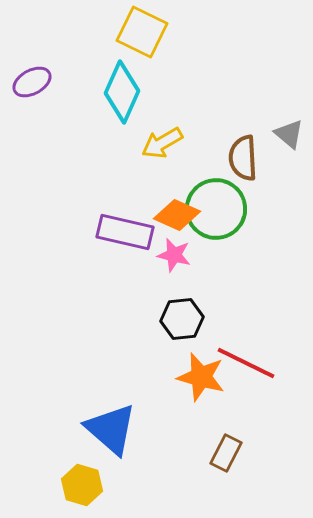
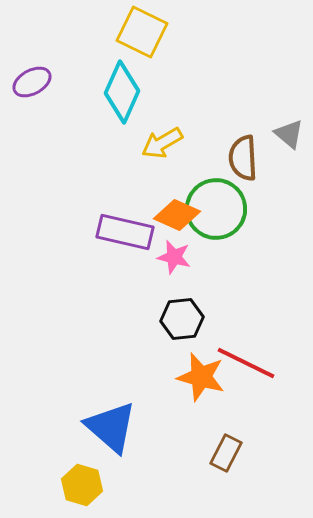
pink star: moved 2 px down
blue triangle: moved 2 px up
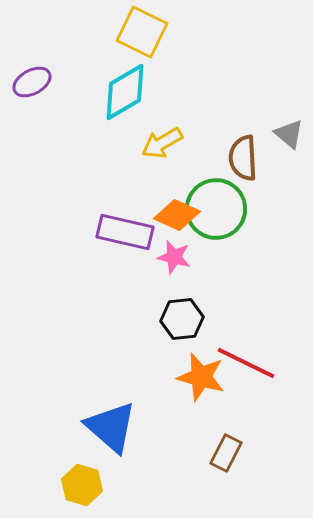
cyan diamond: moved 3 px right; rotated 36 degrees clockwise
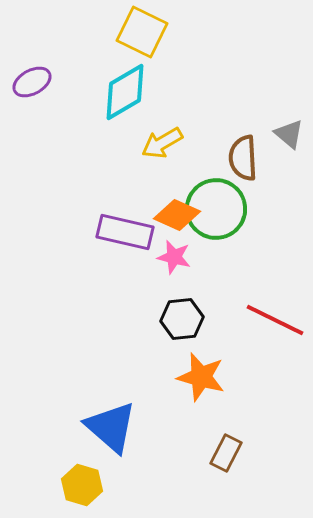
red line: moved 29 px right, 43 px up
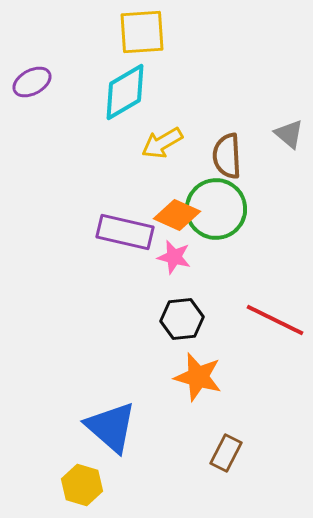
yellow square: rotated 30 degrees counterclockwise
brown semicircle: moved 16 px left, 2 px up
orange star: moved 3 px left
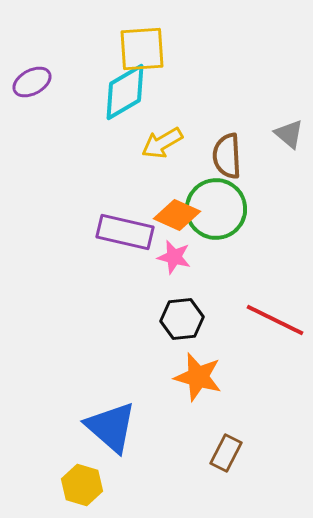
yellow square: moved 17 px down
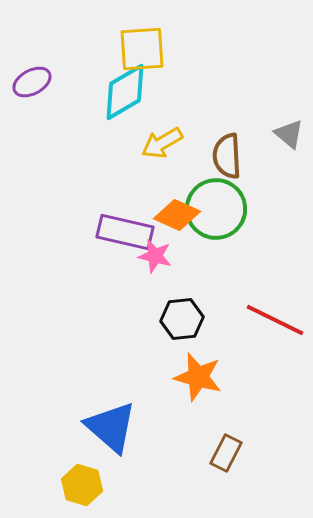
pink star: moved 19 px left, 1 px up
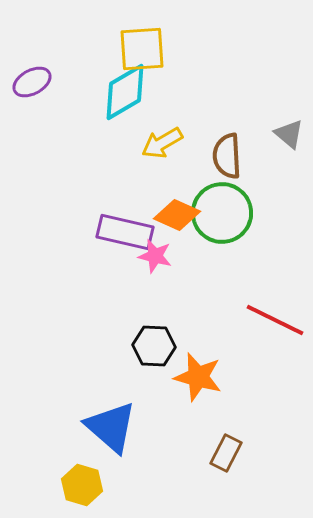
green circle: moved 6 px right, 4 px down
black hexagon: moved 28 px left, 27 px down; rotated 9 degrees clockwise
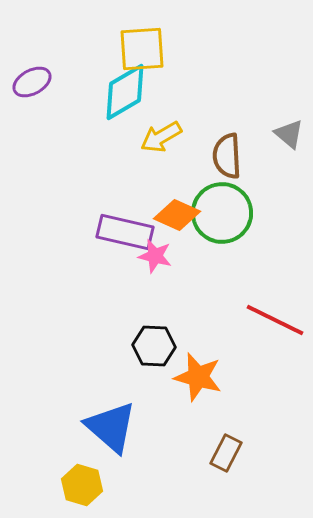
yellow arrow: moved 1 px left, 6 px up
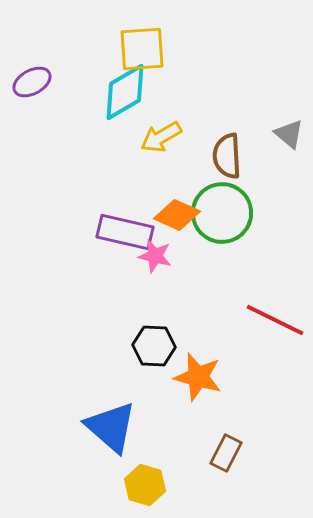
yellow hexagon: moved 63 px right
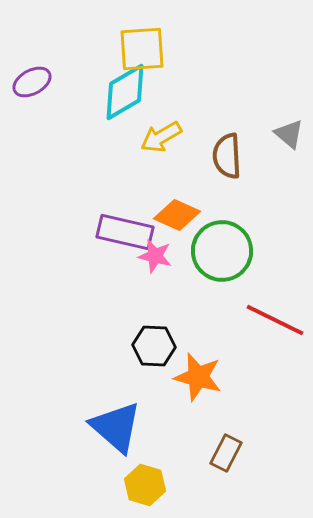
green circle: moved 38 px down
blue triangle: moved 5 px right
